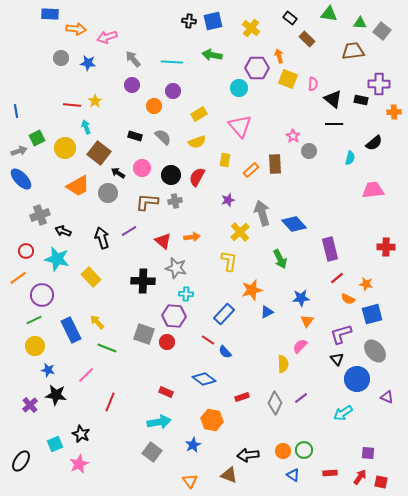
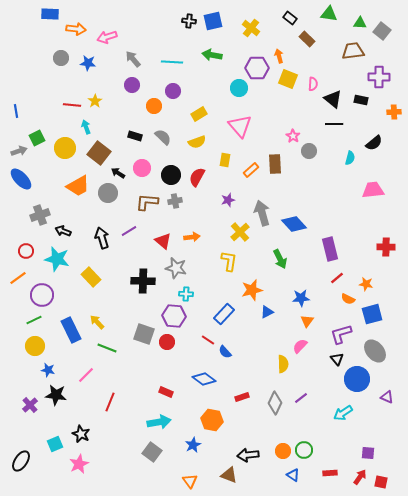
purple cross at (379, 84): moved 7 px up
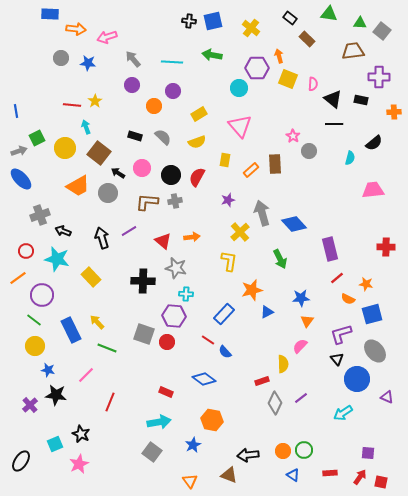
green line at (34, 320): rotated 63 degrees clockwise
red rectangle at (242, 397): moved 20 px right, 16 px up
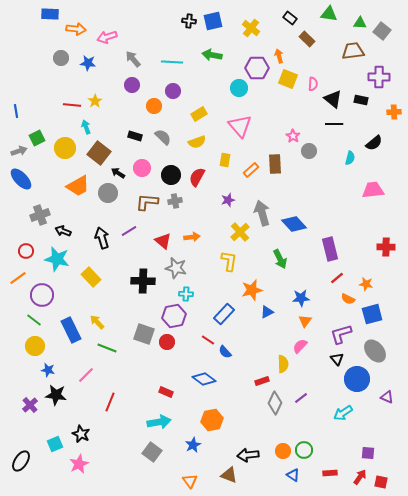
purple hexagon at (174, 316): rotated 15 degrees counterclockwise
orange triangle at (307, 321): moved 2 px left
orange hexagon at (212, 420): rotated 20 degrees counterclockwise
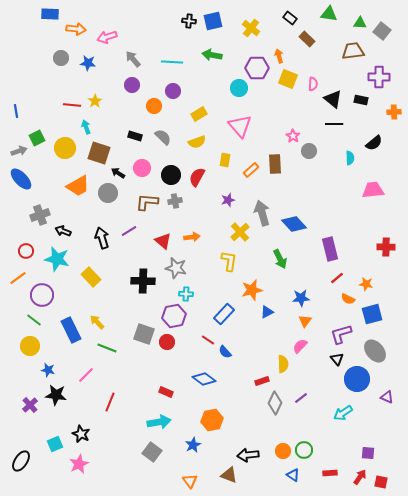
brown square at (99, 153): rotated 20 degrees counterclockwise
cyan semicircle at (350, 158): rotated 16 degrees counterclockwise
yellow circle at (35, 346): moved 5 px left
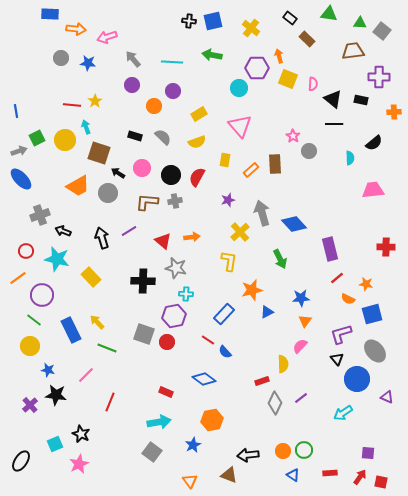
yellow circle at (65, 148): moved 8 px up
